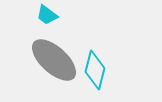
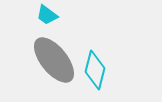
gray ellipse: rotated 9 degrees clockwise
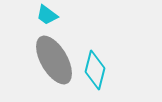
gray ellipse: rotated 9 degrees clockwise
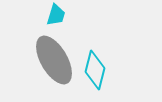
cyan trapezoid: moved 9 px right; rotated 110 degrees counterclockwise
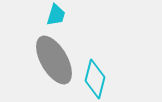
cyan diamond: moved 9 px down
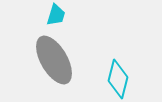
cyan diamond: moved 23 px right
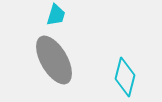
cyan diamond: moved 7 px right, 2 px up
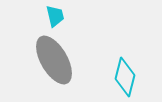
cyan trapezoid: moved 1 px left, 1 px down; rotated 30 degrees counterclockwise
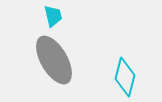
cyan trapezoid: moved 2 px left
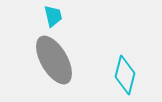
cyan diamond: moved 2 px up
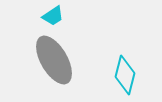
cyan trapezoid: rotated 70 degrees clockwise
